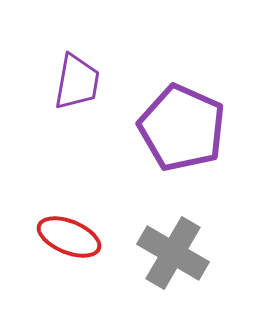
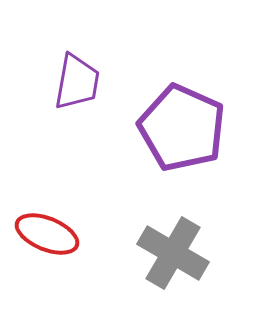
red ellipse: moved 22 px left, 3 px up
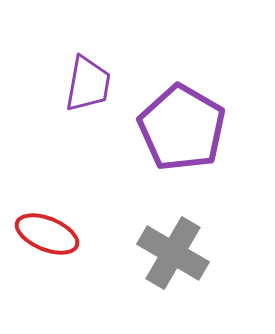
purple trapezoid: moved 11 px right, 2 px down
purple pentagon: rotated 6 degrees clockwise
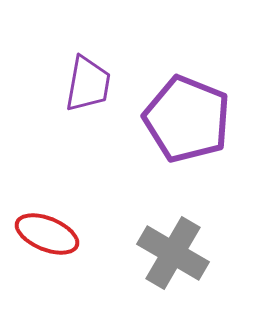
purple pentagon: moved 5 px right, 9 px up; rotated 8 degrees counterclockwise
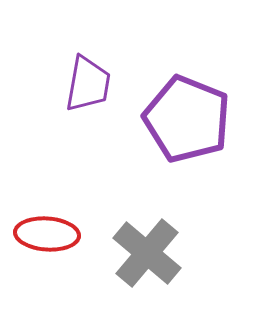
red ellipse: rotated 18 degrees counterclockwise
gray cross: moved 26 px left; rotated 10 degrees clockwise
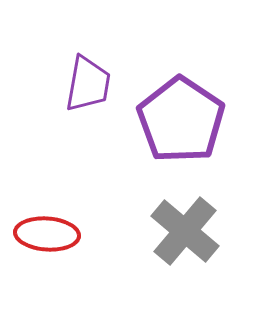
purple pentagon: moved 6 px left, 1 px down; rotated 12 degrees clockwise
gray cross: moved 38 px right, 22 px up
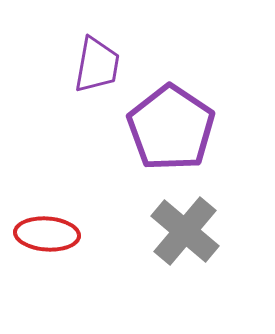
purple trapezoid: moved 9 px right, 19 px up
purple pentagon: moved 10 px left, 8 px down
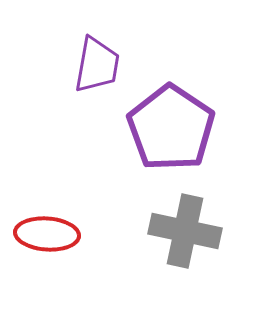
gray cross: rotated 28 degrees counterclockwise
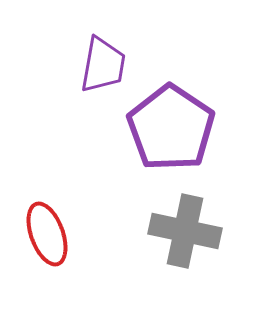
purple trapezoid: moved 6 px right
red ellipse: rotated 66 degrees clockwise
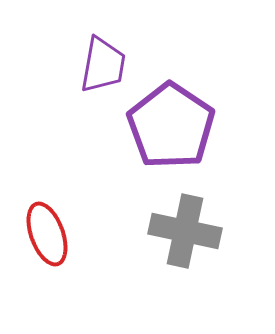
purple pentagon: moved 2 px up
